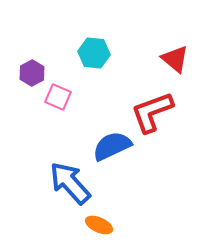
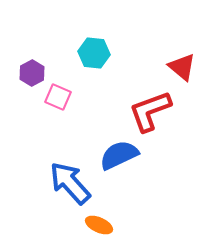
red triangle: moved 7 px right, 8 px down
red L-shape: moved 2 px left, 1 px up
blue semicircle: moved 7 px right, 9 px down
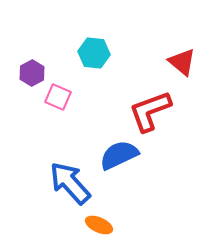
red triangle: moved 5 px up
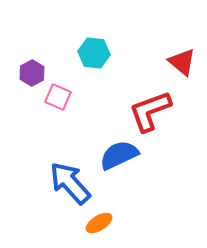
orange ellipse: moved 2 px up; rotated 56 degrees counterclockwise
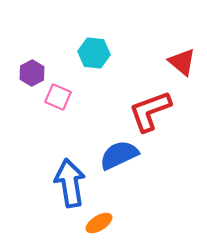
blue arrow: rotated 33 degrees clockwise
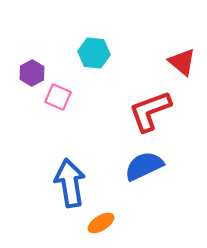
blue semicircle: moved 25 px right, 11 px down
orange ellipse: moved 2 px right
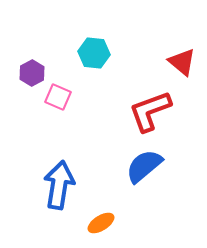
blue semicircle: rotated 15 degrees counterclockwise
blue arrow: moved 11 px left, 2 px down; rotated 18 degrees clockwise
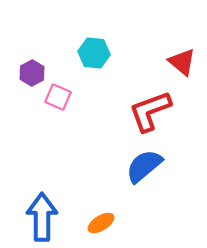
blue arrow: moved 17 px left, 32 px down; rotated 9 degrees counterclockwise
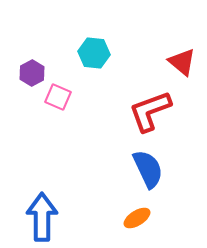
blue semicircle: moved 4 px right, 3 px down; rotated 105 degrees clockwise
orange ellipse: moved 36 px right, 5 px up
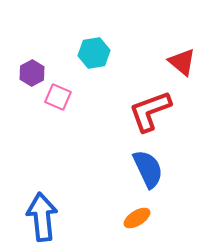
cyan hexagon: rotated 16 degrees counterclockwise
blue arrow: rotated 6 degrees counterclockwise
